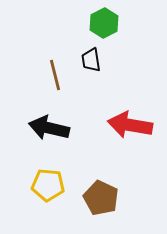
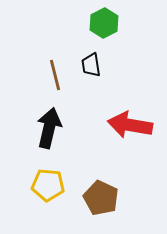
black trapezoid: moved 5 px down
black arrow: rotated 90 degrees clockwise
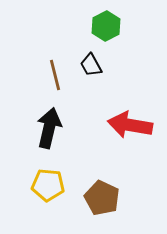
green hexagon: moved 2 px right, 3 px down
black trapezoid: rotated 20 degrees counterclockwise
brown pentagon: moved 1 px right
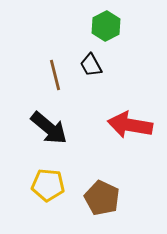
black arrow: rotated 117 degrees clockwise
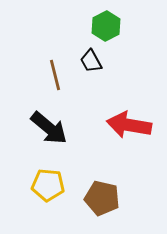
black trapezoid: moved 4 px up
red arrow: moved 1 px left
brown pentagon: rotated 12 degrees counterclockwise
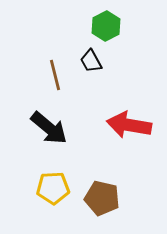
yellow pentagon: moved 5 px right, 3 px down; rotated 8 degrees counterclockwise
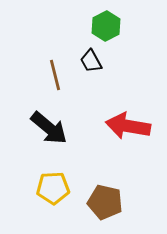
red arrow: moved 1 px left, 1 px down
brown pentagon: moved 3 px right, 4 px down
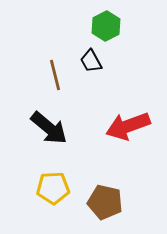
red arrow: rotated 30 degrees counterclockwise
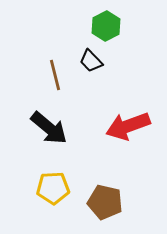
black trapezoid: rotated 15 degrees counterclockwise
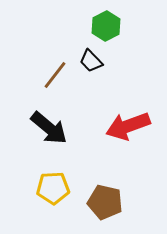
brown line: rotated 52 degrees clockwise
